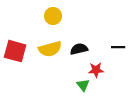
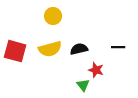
red star: rotated 21 degrees clockwise
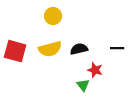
black line: moved 1 px left, 1 px down
red star: moved 1 px left
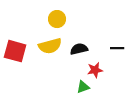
yellow circle: moved 4 px right, 3 px down
yellow semicircle: moved 3 px up
red star: rotated 28 degrees counterclockwise
green triangle: moved 2 px down; rotated 48 degrees clockwise
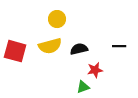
black line: moved 2 px right, 2 px up
